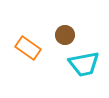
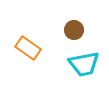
brown circle: moved 9 px right, 5 px up
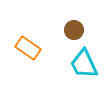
cyan trapezoid: rotated 76 degrees clockwise
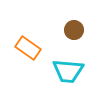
cyan trapezoid: moved 16 px left, 7 px down; rotated 60 degrees counterclockwise
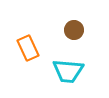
orange rectangle: rotated 30 degrees clockwise
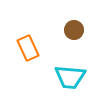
cyan trapezoid: moved 2 px right, 6 px down
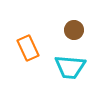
cyan trapezoid: moved 10 px up
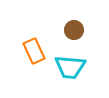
orange rectangle: moved 6 px right, 3 px down
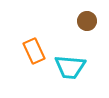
brown circle: moved 13 px right, 9 px up
